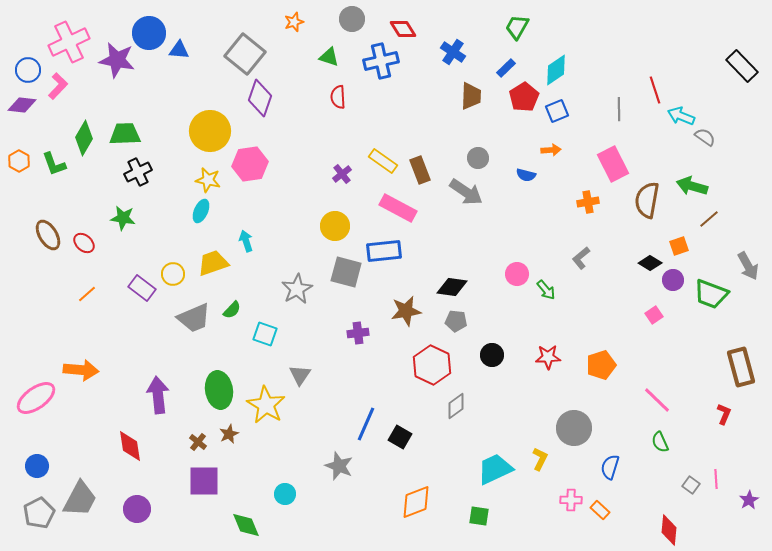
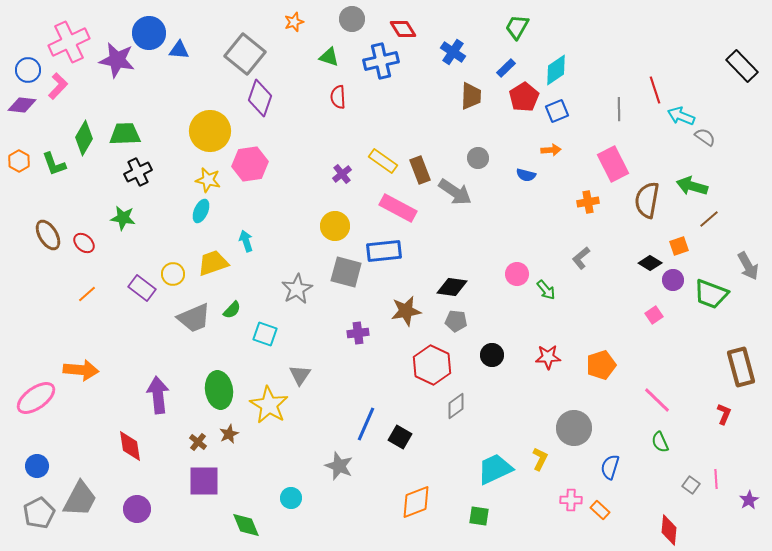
gray arrow at (466, 192): moved 11 px left
yellow star at (266, 405): moved 3 px right
cyan circle at (285, 494): moved 6 px right, 4 px down
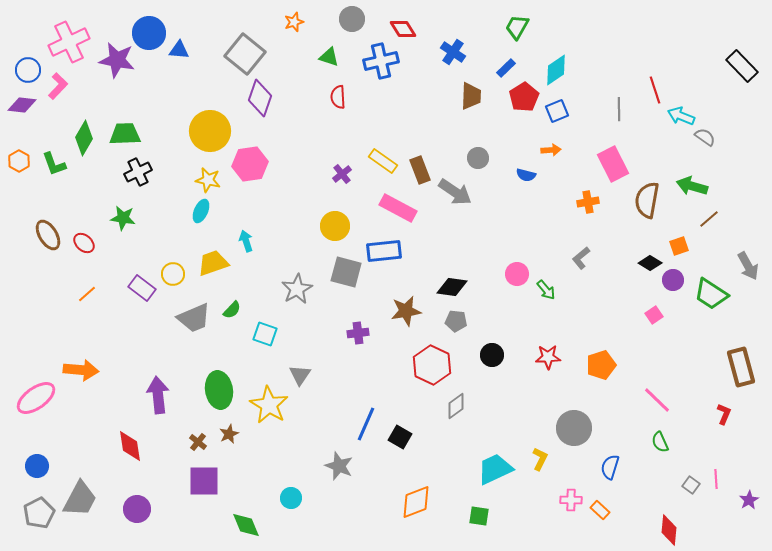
green trapezoid at (711, 294): rotated 12 degrees clockwise
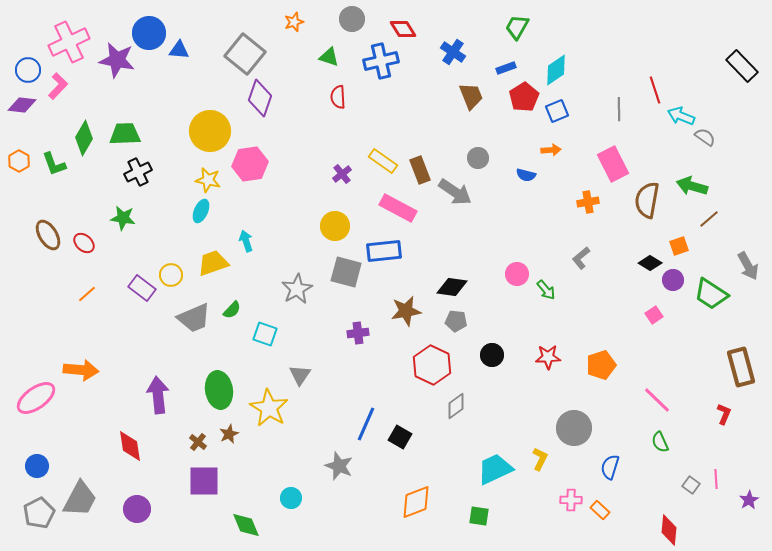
blue rectangle at (506, 68): rotated 24 degrees clockwise
brown trapezoid at (471, 96): rotated 24 degrees counterclockwise
yellow circle at (173, 274): moved 2 px left, 1 px down
yellow star at (269, 405): moved 3 px down
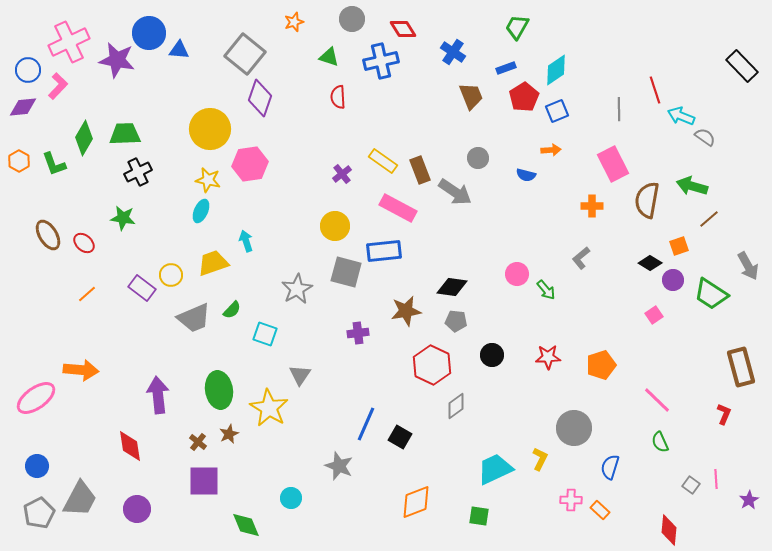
purple diamond at (22, 105): moved 1 px right, 2 px down; rotated 12 degrees counterclockwise
yellow circle at (210, 131): moved 2 px up
orange cross at (588, 202): moved 4 px right, 4 px down; rotated 10 degrees clockwise
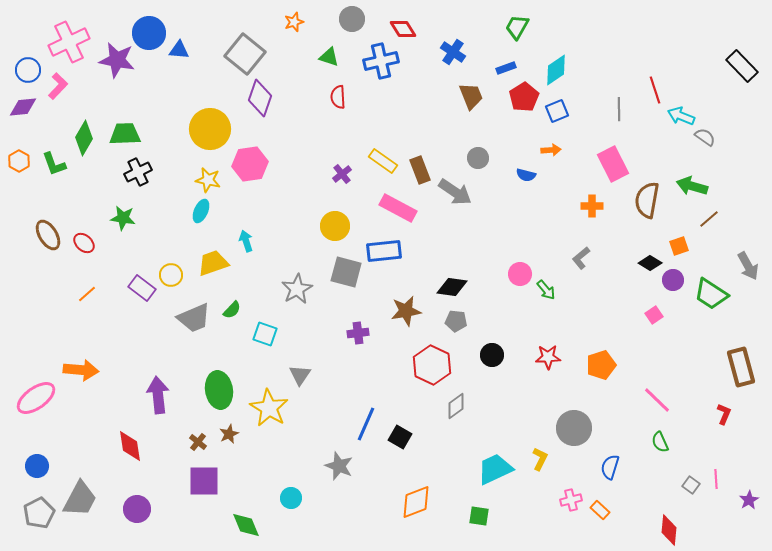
pink circle at (517, 274): moved 3 px right
pink cross at (571, 500): rotated 15 degrees counterclockwise
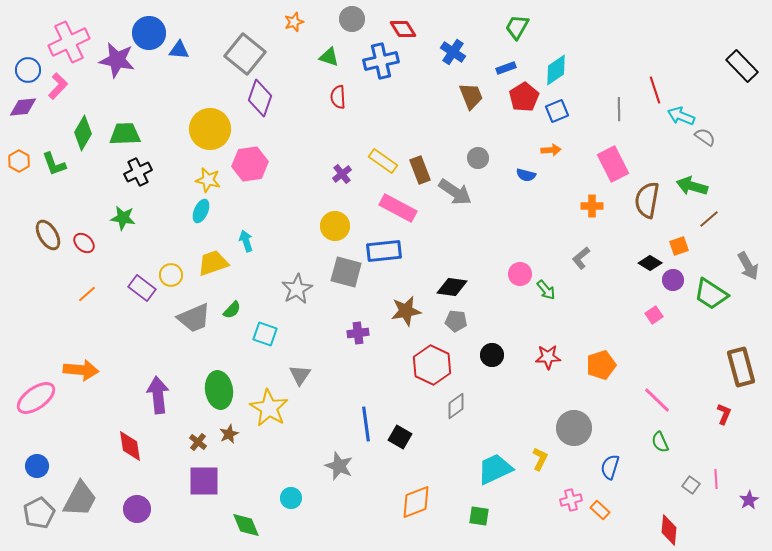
green diamond at (84, 138): moved 1 px left, 5 px up
blue line at (366, 424): rotated 32 degrees counterclockwise
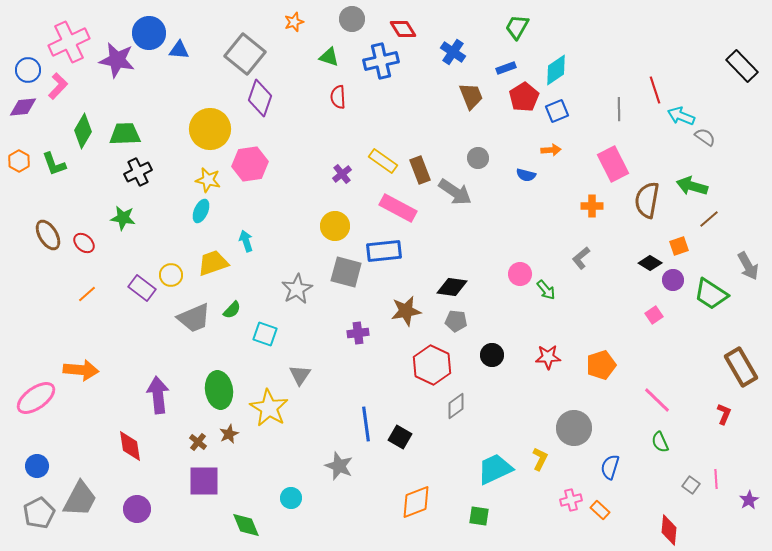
green diamond at (83, 133): moved 2 px up
brown rectangle at (741, 367): rotated 15 degrees counterclockwise
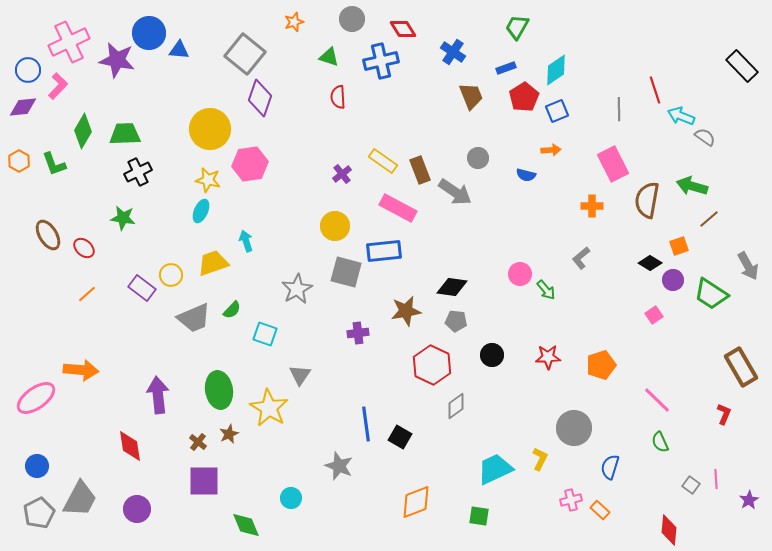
red ellipse at (84, 243): moved 5 px down
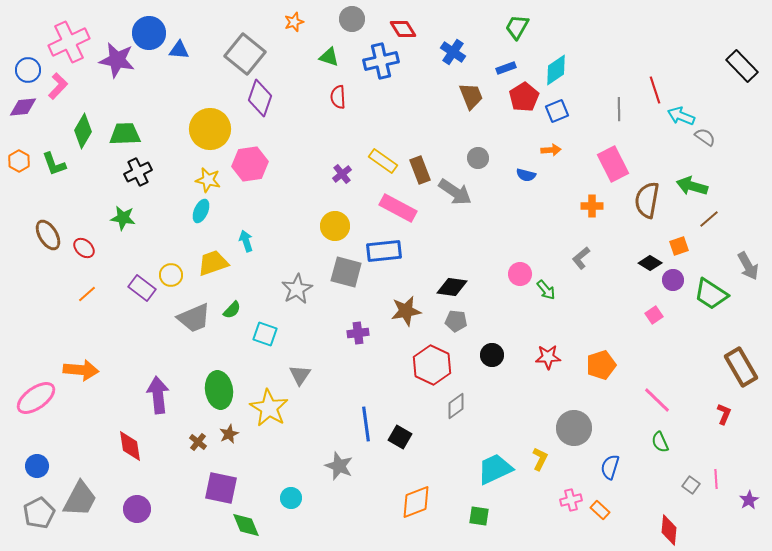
purple square at (204, 481): moved 17 px right, 7 px down; rotated 12 degrees clockwise
